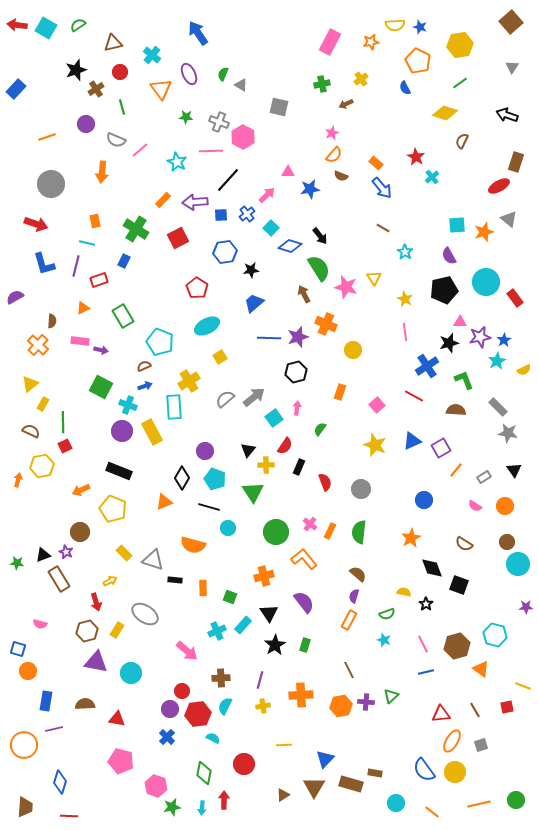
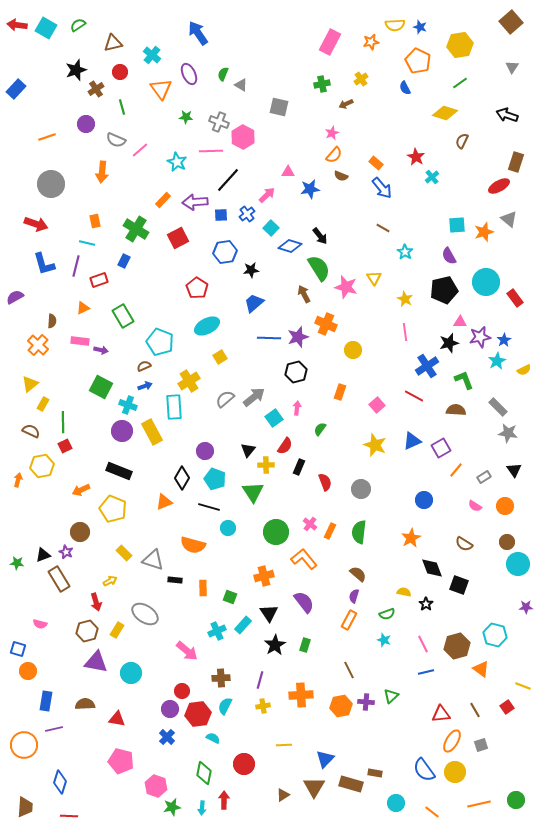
red square at (507, 707): rotated 24 degrees counterclockwise
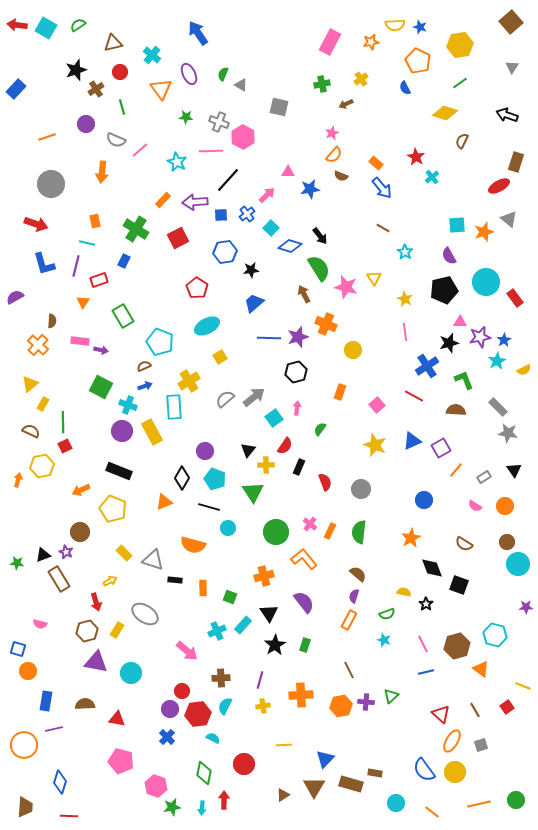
orange triangle at (83, 308): moved 6 px up; rotated 32 degrees counterclockwise
red triangle at (441, 714): rotated 48 degrees clockwise
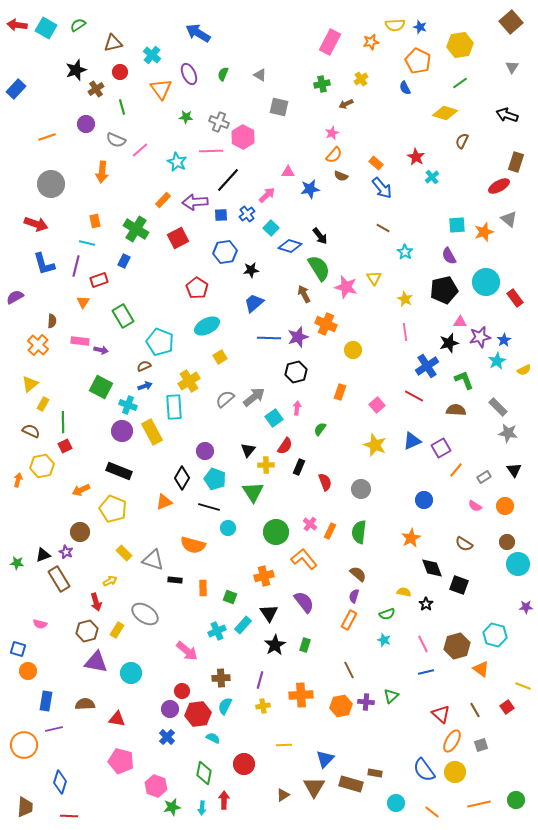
blue arrow at (198, 33): rotated 25 degrees counterclockwise
gray triangle at (241, 85): moved 19 px right, 10 px up
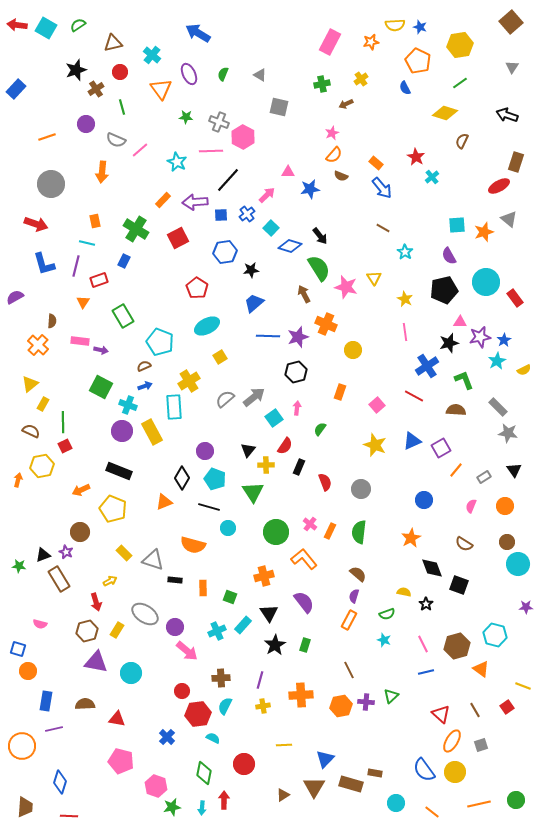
blue line at (269, 338): moved 1 px left, 2 px up
pink semicircle at (475, 506): moved 4 px left; rotated 80 degrees clockwise
green star at (17, 563): moved 2 px right, 3 px down
purple circle at (170, 709): moved 5 px right, 82 px up
orange circle at (24, 745): moved 2 px left, 1 px down
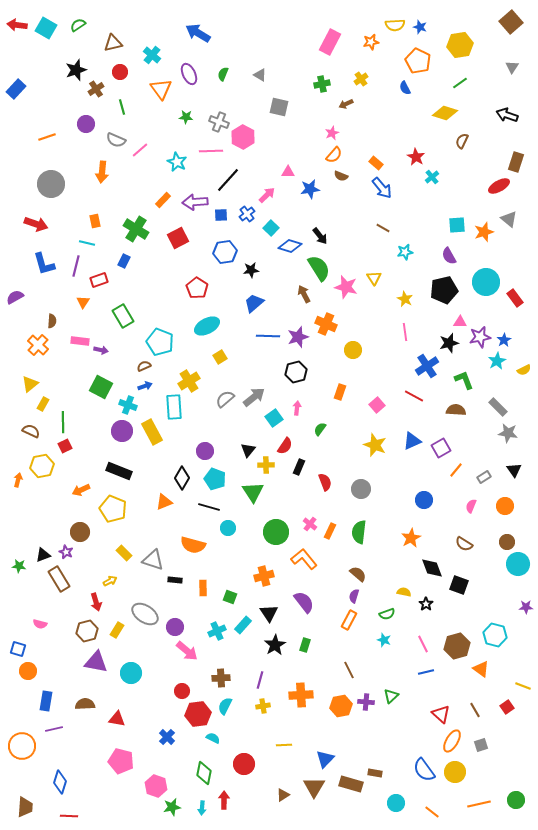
cyan star at (405, 252): rotated 28 degrees clockwise
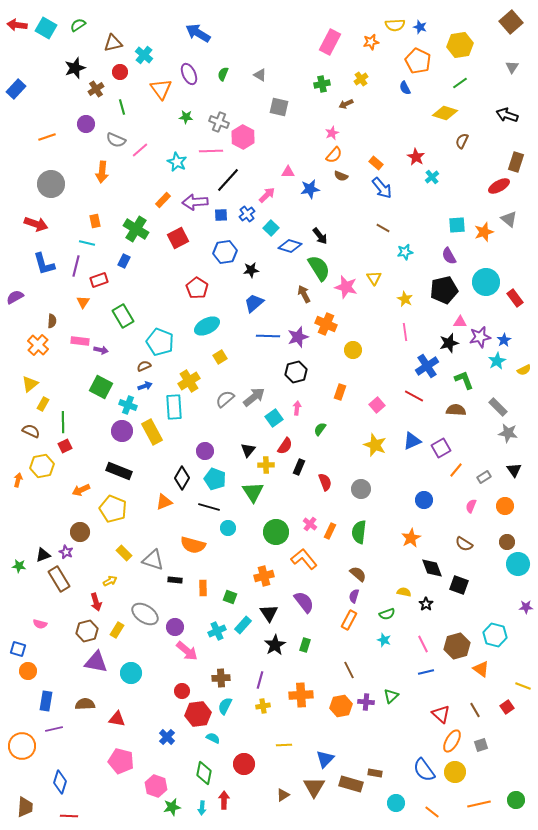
cyan cross at (152, 55): moved 8 px left
black star at (76, 70): moved 1 px left, 2 px up
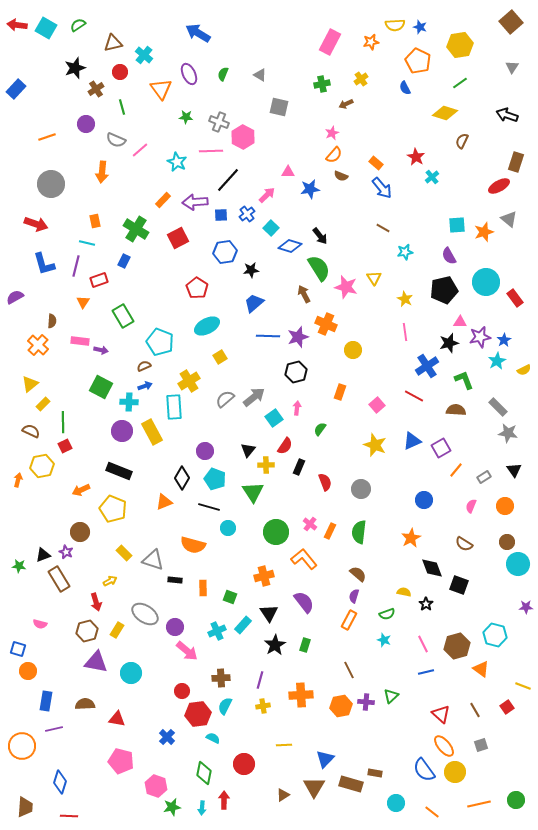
yellow rectangle at (43, 404): rotated 16 degrees clockwise
cyan cross at (128, 405): moved 1 px right, 3 px up; rotated 18 degrees counterclockwise
orange ellipse at (452, 741): moved 8 px left, 5 px down; rotated 70 degrees counterclockwise
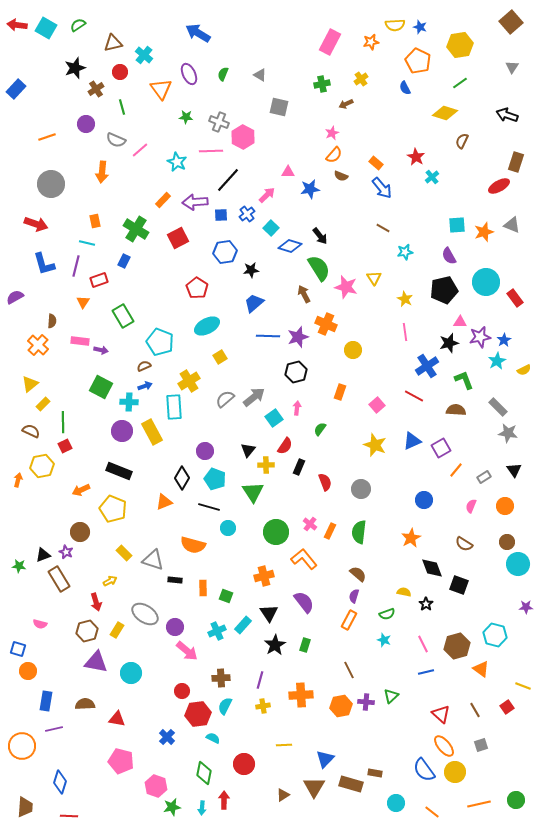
gray triangle at (509, 219): moved 3 px right, 6 px down; rotated 18 degrees counterclockwise
green square at (230, 597): moved 4 px left, 1 px up
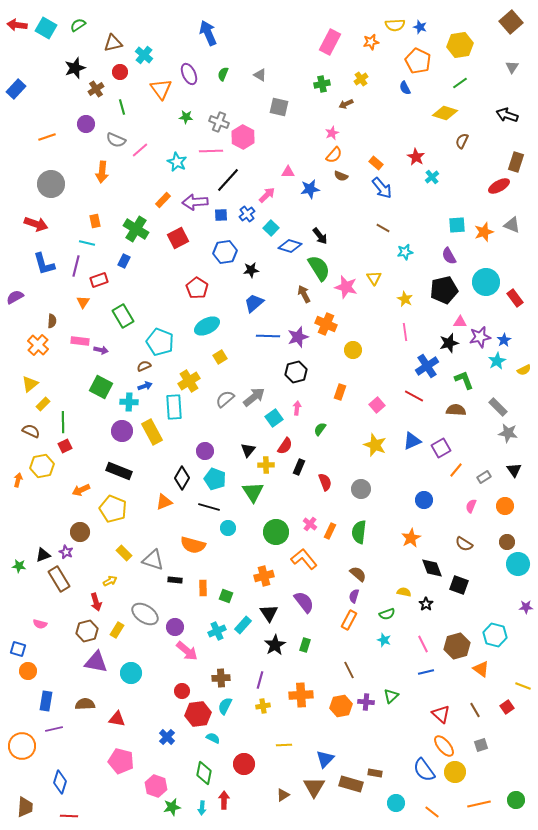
blue arrow at (198, 33): moved 10 px right; rotated 35 degrees clockwise
